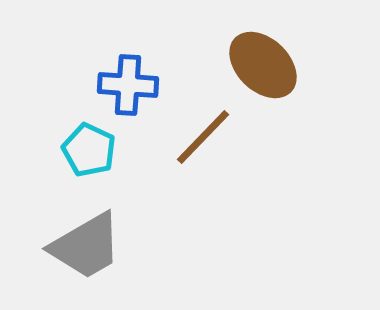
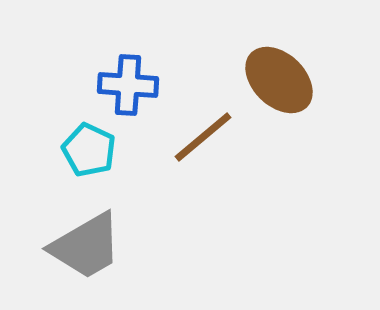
brown ellipse: moved 16 px right, 15 px down
brown line: rotated 6 degrees clockwise
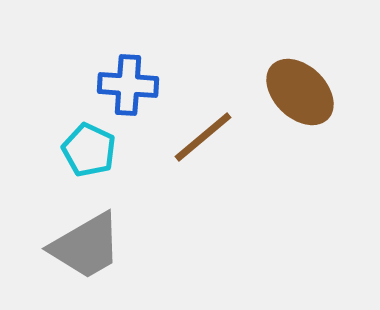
brown ellipse: moved 21 px right, 12 px down
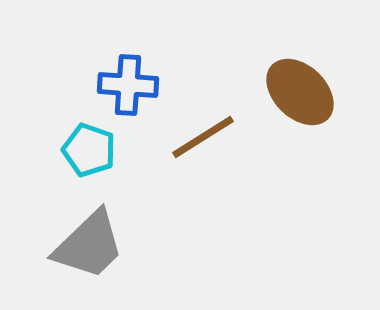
brown line: rotated 8 degrees clockwise
cyan pentagon: rotated 6 degrees counterclockwise
gray trapezoid: moved 3 px right, 1 px up; rotated 14 degrees counterclockwise
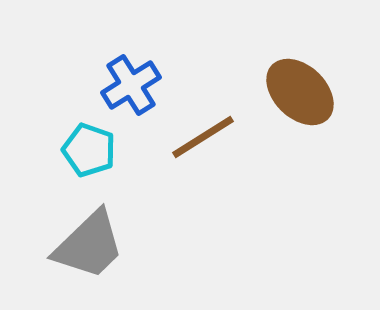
blue cross: moved 3 px right; rotated 36 degrees counterclockwise
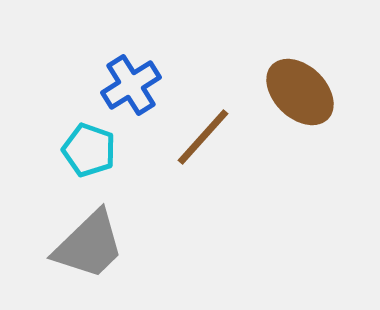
brown line: rotated 16 degrees counterclockwise
